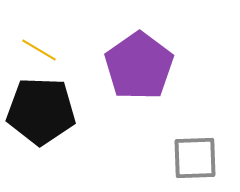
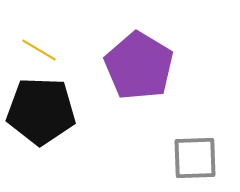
purple pentagon: rotated 6 degrees counterclockwise
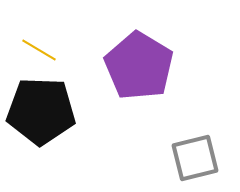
gray square: rotated 12 degrees counterclockwise
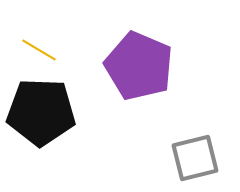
purple pentagon: rotated 8 degrees counterclockwise
black pentagon: moved 1 px down
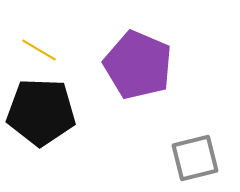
purple pentagon: moved 1 px left, 1 px up
